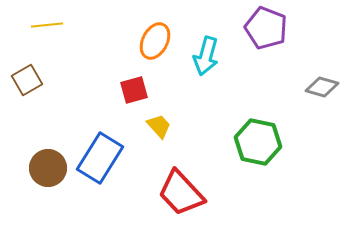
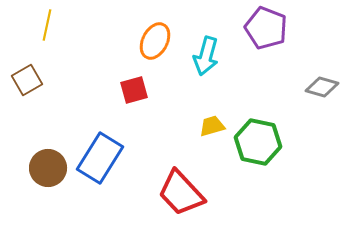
yellow line: rotated 72 degrees counterclockwise
yellow trapezoid: moved 53 px right; rotated 64 degrees counterclockwise
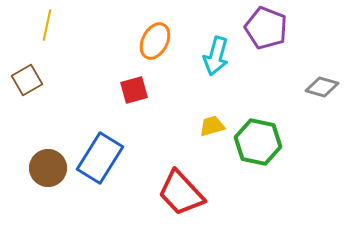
cyan arrow: moved 10 px right
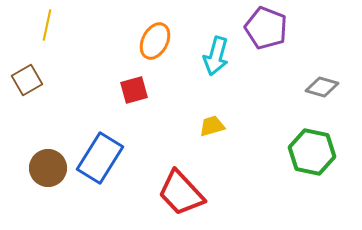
green hexagon: moved 54 px right, 10 px down
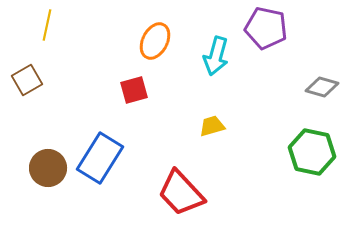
purple pentagon: rotated 9 degrees counterclockwise
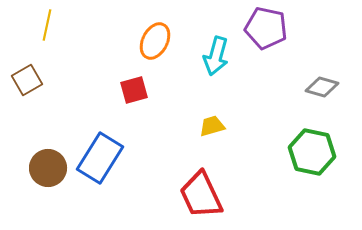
red trapezoid: moved 20 px right, 2 px down; rotated 18 degrees clockwise
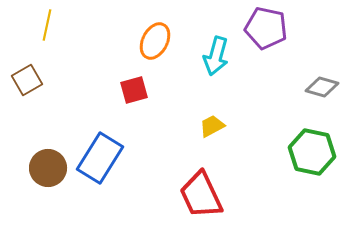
yellow trapezoid: rotated 12 degrees counterclockwise
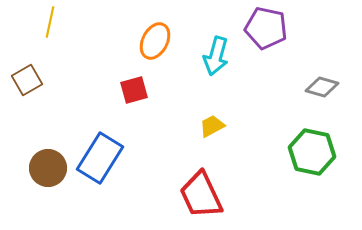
yellow line: moved 3 px right, 3 px up
